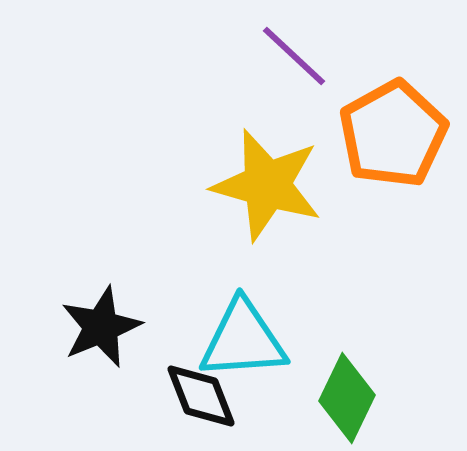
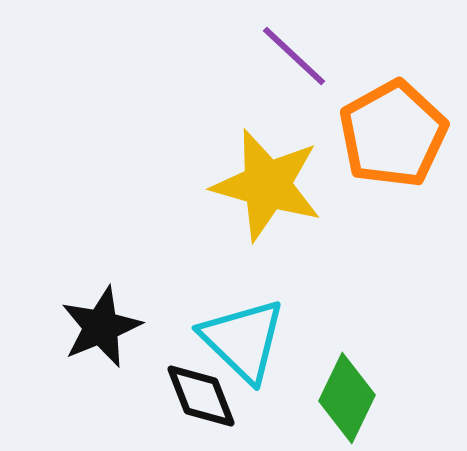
cyan triangle: rotated 48 degrees clockwise
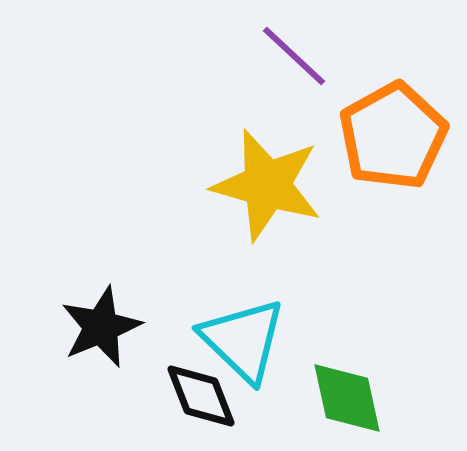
orange pentagon: moved 2 px down
green diamond: rotated 38 degrees counterclockwise
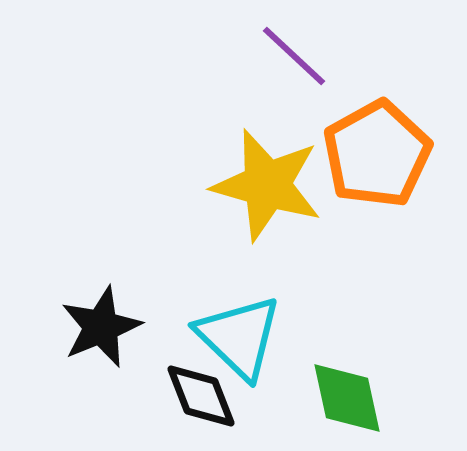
orange pentagon: moved 16 px left, 18 px down
cyan triangle: moved 4 px left, 3 px up
